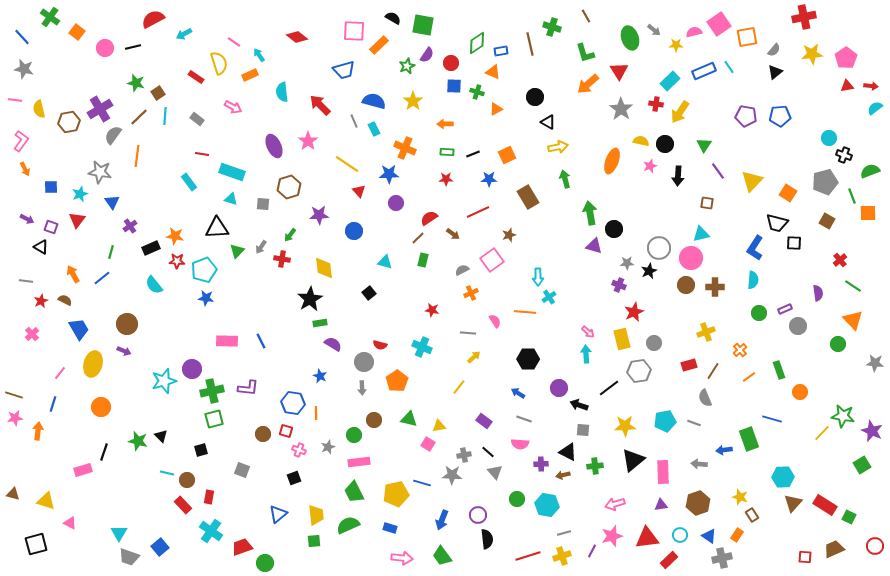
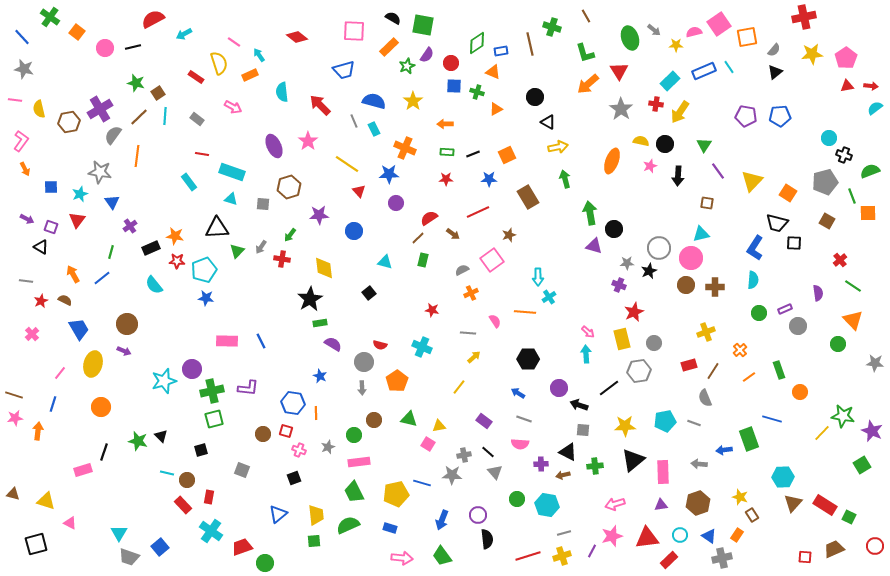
orange rectangle at (379, 45): moved 10 px right, 2 px down
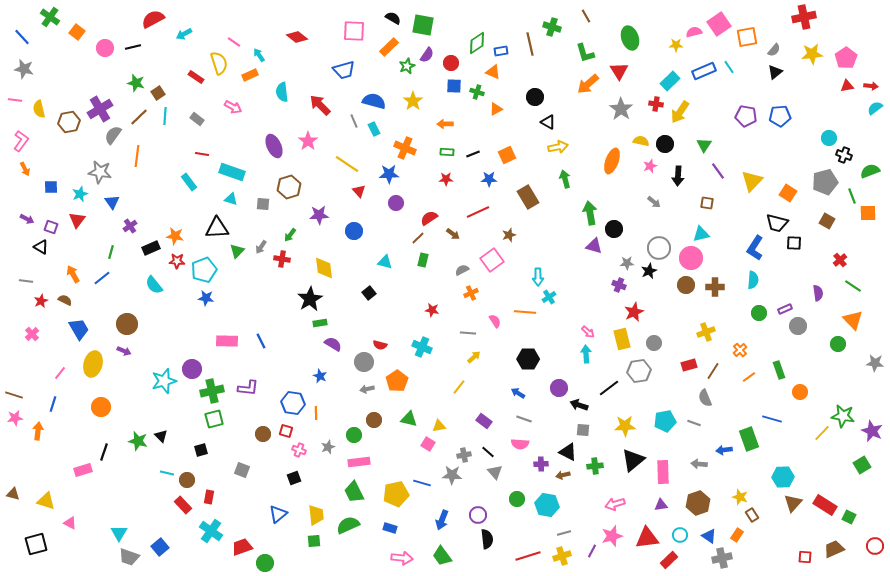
gray arrow at (654, 30): moved 172 px down
gray arrow at (362, 388): moved 5 px right, 1 px down; rotated 80 degrees clockwise
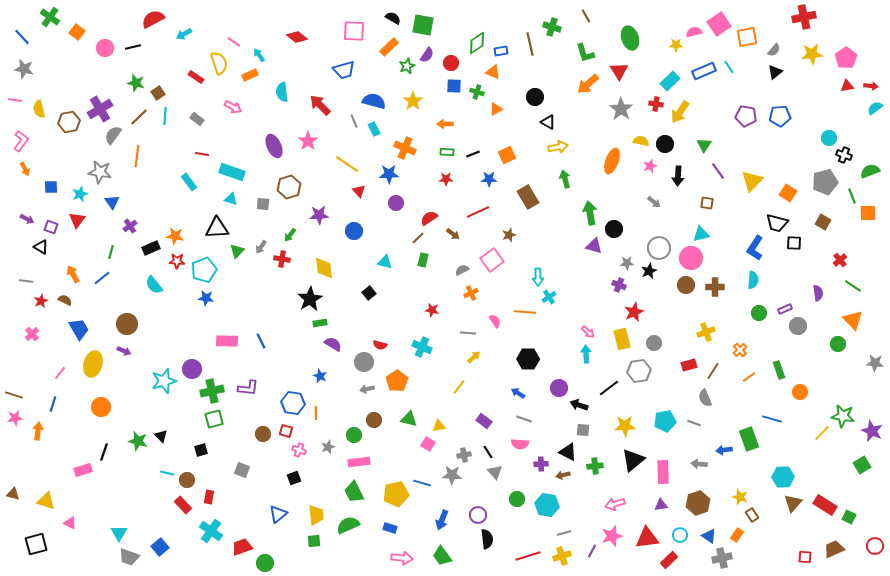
brown square at (827, 221): moved 4 px left, 1 px down
black line at (488, 452): rotated 16 degrees clockwise
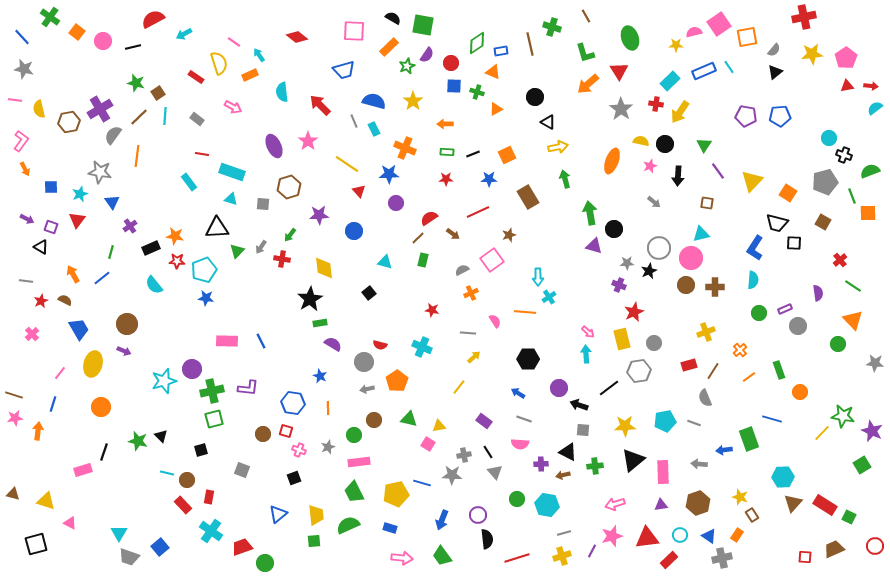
pink circle at (105, 48): moved 2 px left, 7 px up
orange line at (316, 413): moved 12 px right, 5 px up
red line at (528, 556): moved 11 px left, 2 px down
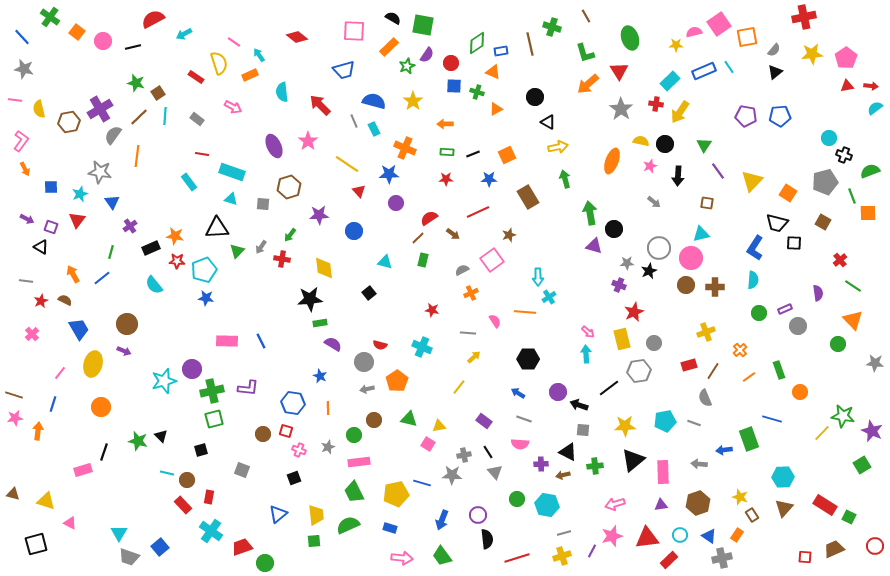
black star at (310, 299): rotated 25 degrees clockwise
purple circle at (559, 388): moved 1 px left, 4 px down
brown triangle at (793, 503): moved 9 px left, 5 px down
